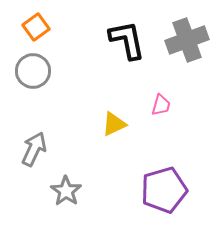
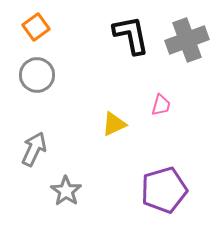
black L-shape: moved 4 px right, 5 px up
gray circle: moved 4 px right, 4 px down
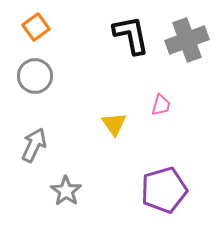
gray circle: moved 2 px left, 1 px down
yellow triangle: rotated 40 degrees counterclockwise
gray arrow: moved 4 px up
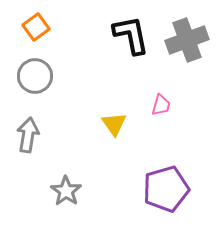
gray arrow: moved 6 px left, 10 px up; rotated 16 degrees counterclockwise
purple pentagon: moved 2 px right, 1 px up
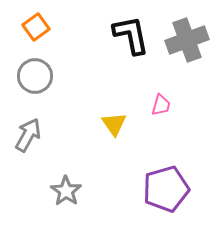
gray arrow: rotated 20 degrees clockwise
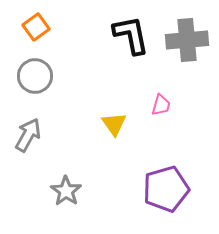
gray cross: rotated 15 degrees clockwise
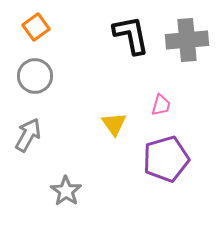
purple pentagon: moved 30 px up
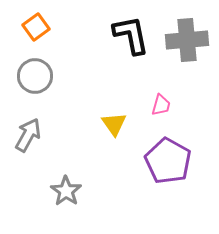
purple pentagon: moved 2 px right, 2 px down; rotated 27 degrees counterclockwise
